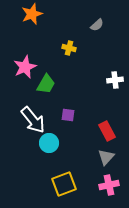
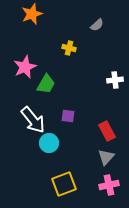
purple square: moved 1 px down
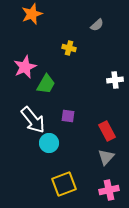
pink cross: moved 5 px down
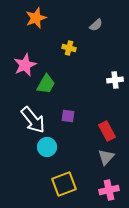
orange star: moved 4 px right, 4 px down
gray semicircle: moved 1 px left
pink star: moved 2 px up
cyan circle: moved 2 px left, 4 px down
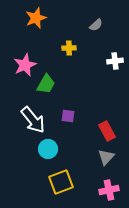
yellow cross: rotated 16 degrees counterclockwise
white cross: moved 19 px up
cyan circle: moved 1 px right, 2 px down
yellow square: moved 3 px left, 2 px up
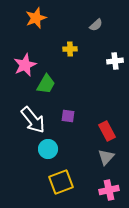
yellow cross: moved 1 px right, 1 px down
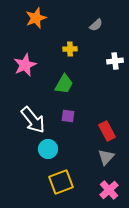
green trapezoid: moved 18 px right
pink cross: rotated 30 degrees counterclockwise
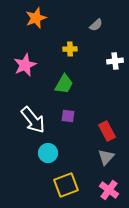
cyan circle: moved 4 px down
yellow square: moved 5 px right, 3 px down
pink cross: rotated 12 degrees counterclockwise
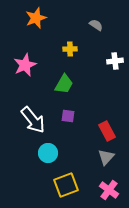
gray semicircle: rotated 104 degrees counterclockwise
